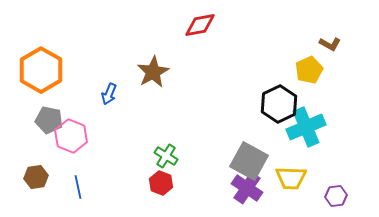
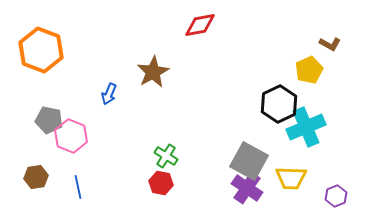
orange hexagon: moved 20 px up; rotated 9 degrees counterclockwise
red hexagon: rotated 10 degrees counterclockwise
purple hexagon: rotated 15 degrees counterclockwise
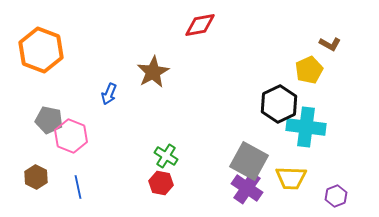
cyan cross: rotated 30 degrees clockwise
brown hexagon: rotated 25 degrees counterclockwise
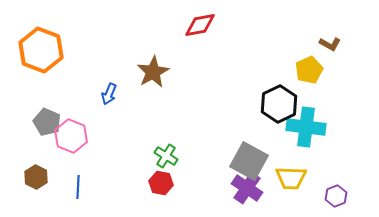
gray pentagon: moved 2 px left, 2 px down; rotated 12 degrees clockwise
blue line: rotated 15 degrees clockwise
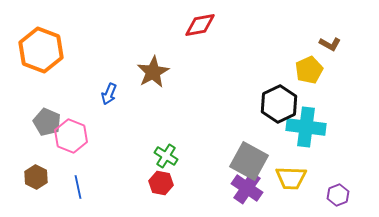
blue line: rotated 15 degrees counterclockwise
purple hexagon: moved 2 px right, 1 px up
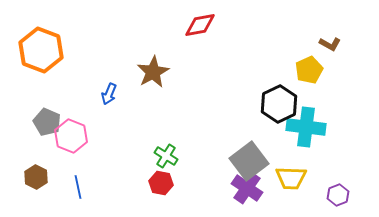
gray square: rotated 24 degrees clockwise
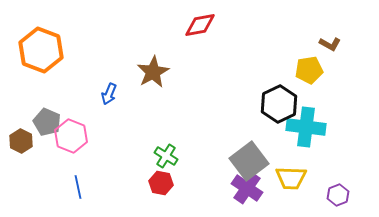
yellow pentagon: rotated 16 degrees clockwise
brown hexagon: moved 15 px left, 36 px up
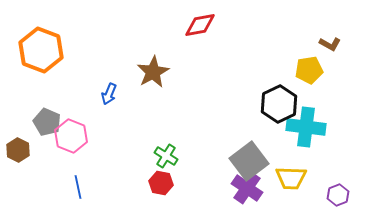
brown hexagon: moved 3 px left, 9 px down
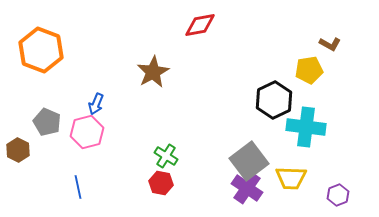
blue arrow: moved 13 px left, 10 px down
black hexagon: moved 5 px left, 4 px up
pink hexagon: moved 16 px right, 4 px up; rotated 24 degrees clockwise
